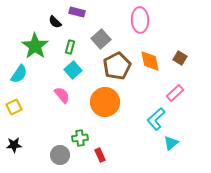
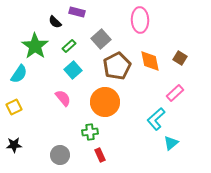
green rectangle: moved 1 px left, 1 px up; rotated 32 degrees clockwise
pink semicircle: moved 1 px right, 3 px down
green cross: moved 10 px right, 6 px up
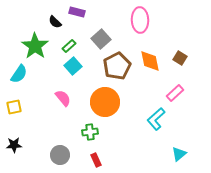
cyan square: moved 4 px up
yellow square: rotated 14 degrees clockwise
cyan triangle: moved 8 px right, 11 px down
red rectangle: moved 4 px left, 5 px down
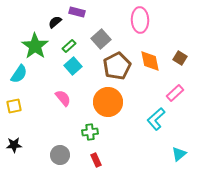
black semicircle: rotated 96 degrees clockwise
orange circle: moved 3 px right
yellow square: moved 1 px up
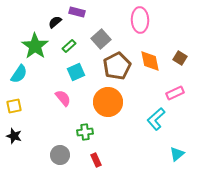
cyan square: moved 3 px right, 6 px down; rotated 18 degrees clockwise
pink rectangle: rotated 18 degrees clockwise
green cross: moved 5 px left
black star: moved 9 px up; rotated 21 degrees clockwise
cyan triangle: moved 2 px left
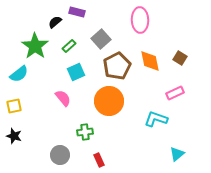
cyan semicircle: rotated 18 degrees clockwise
orange circle: moved 1 px right, 1 px up
cyan L-shape: rotated 60 degrees clockwise
red rectangle: moved 3 px right
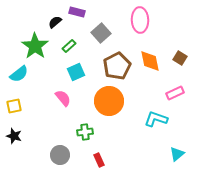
gray square: moved 6 px up
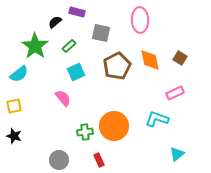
gray square: rotated 36 degrees counterclockwise
orange diamond: moved 1 px up
orange circle: moved 5 px right, 25 px down
cyan L-shape: moved 1 px right
gray circle: moved 1 px left, 5 px down
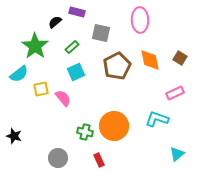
green rectangle: moved 3 px right, 1 px down
yellow square: moved 27 px right, 17 px up
green cross: rotated 21 degrees clockwise
gray circle: moved 1 px left, 2 px up
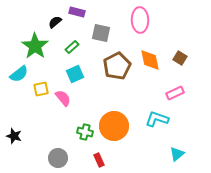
cyan square: moved 1 px left, 2 px down
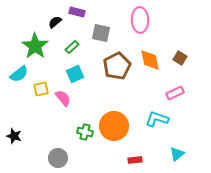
red rectangle: moved 36 px right; rotated 72 degrees counterclockwise
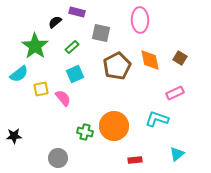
black star: rotated 21 degrees counterclockwise
